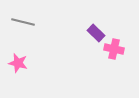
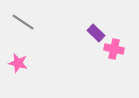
gray line: rotated 20 degrees clockwise
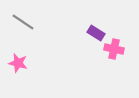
purple rectangle: rotated 12 degrees counterclockwise
